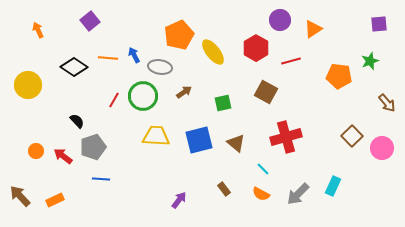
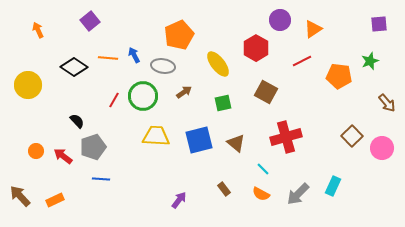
yellow ellipse at (213, 52): moved 5 px right, 12 px down
red line at (291, 61): moved 11 px right; rotated 12 degrees counterclockwise
gray ellipse at (160, 67): moved 3 px right, 1 px up
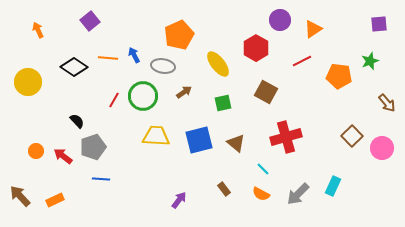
yellow circle at (28, 85): moved 3 px up
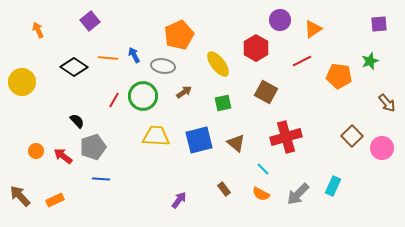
yellow circle at (28, 82): moved 6 px left
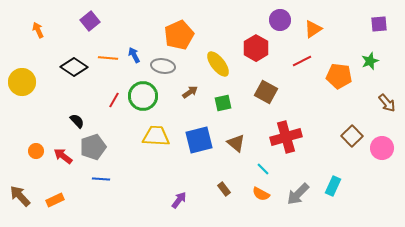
brown arrow at (184, 92): moved 6 px right
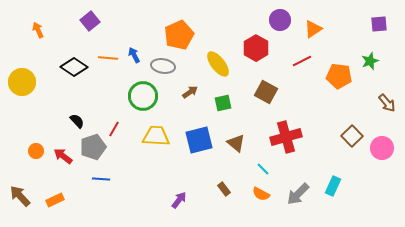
red line at (114, 100): moved 29 px down
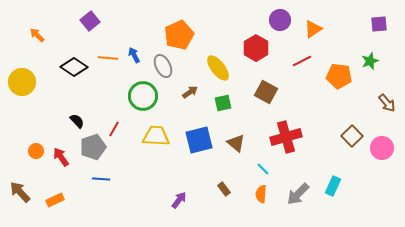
orange arrow at (38, 30): moved 1 px left, 5 px down; rotated 21 degrees counterclockwise
yellow ellipse at (218, 64): moved 4 px down
gray ellipse at (163, 66): rotated 55 degrees clockwise
red arrow at (63, 156): moved 2 px left, 1 px down; rotated 18 degrees clockwise
orange semicircle at (261, 194): rotated 66 degrees clockwise
brown arrow at (20, 196): moved 4 px up
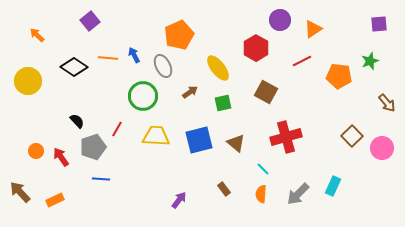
yellow circle at (22, 82): moved 6 px right, 1 px up
red line at (114, 129): moved 3 px right
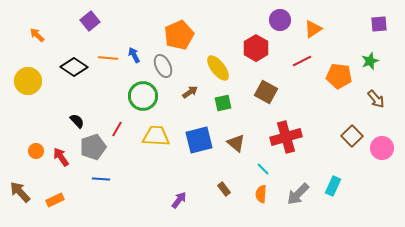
brown arrow at (387, 103): moved 11 px left, 4 px up
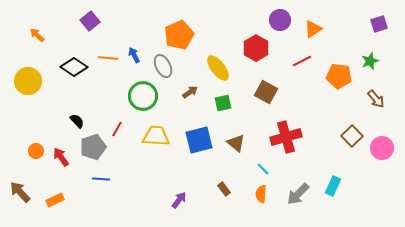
purple square at (379, 24): rotated 12 degrees counterclockwise
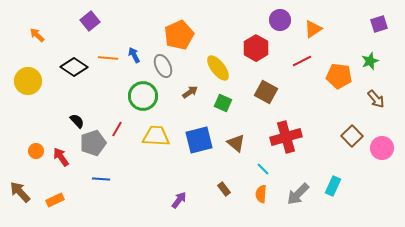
green square at (223, 103): rotated 36 degrees clockwise
gray pentagon at (93, 147): moved 4 px up
